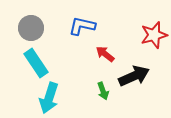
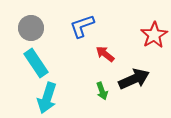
blue L-shape: rotated 32 degrees counterclockwise
red star: rotated 16 degrees counterclockwise
black arrow: moved 3 px down
green arrow: moved 1 px left
cyan arrow: moved 2 px left
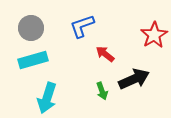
cyan rectangle: moved 3 px left, 3 px up; rotated 72 degrees counterclockwise
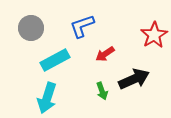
red arrow: rotated 72 degrees counterclockwise
cyan rectangle: moved 22 px right; rotated 12 degrees counterclockwise
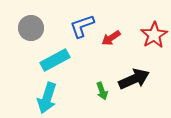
red arrow: moved 6 px right, 16 px up
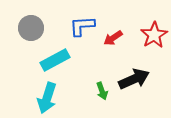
blue L-shape: rotated 16 degrees clockwise
red arrow: moved 2 px right
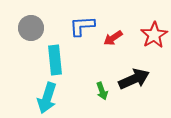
cyan rectangle: rotated 68 degrees counterclockwise
